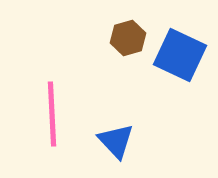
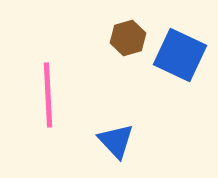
pink line: moved 4 px left, 19 px up
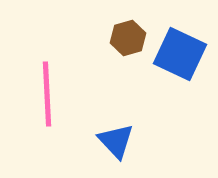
blue square: moved 1 px up
pink line: moved 1 px left, 1 px up
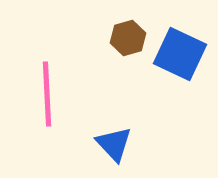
blue triangle: moved 2 px left, 3 px down
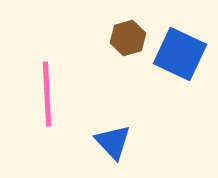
blue triangle: moved 1 px left, 2 px up
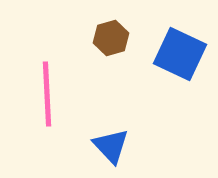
brown hexagon: moved 17 px left
blue triangle: moved 2 px left, 4 px down
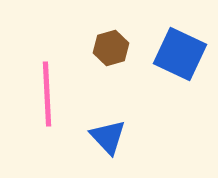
brown hexagon: moved 10 px down
blue triangle: moved 3 px left, 9 px up
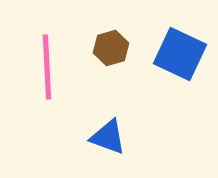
pink line: moved 27 px up
blue triangle: rotated 27 degrees counterclockwise
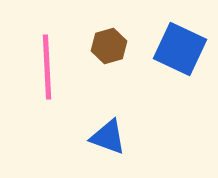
brown hexagon: moved 2 px left, 2 px up
blue square: moved 5 px up
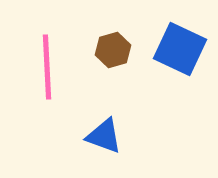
brown hexagon: moved 4 px right, 4 px down
blue triangle: moved 4 px left, 1 px up
